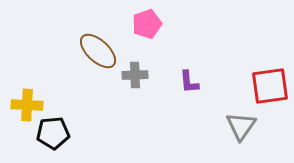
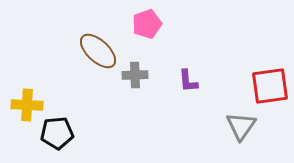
purple L-shape: moved 1 px left, 1 px up
black pentagon: moved 4 px right
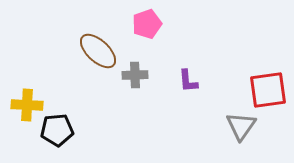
red square: moved 2 px left, 4 px down
black pentagon: moved 3 px up
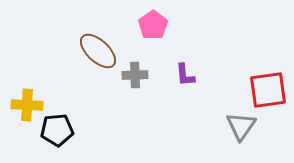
pink pentagon: moved 6 px right, 1 px down; rotated 16 degrees counterclockwise
purple L-shape: moved 3 px left, 6 px up
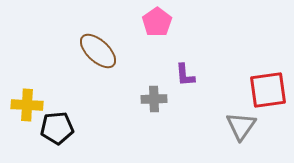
pink pentagon: moved 4 px right, 3 px up
gray cross: moved 19 px right, 24 px down
black pentagon: moved 2 px up
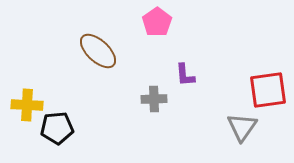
gray triangle: moved 1 px right, 1 px down
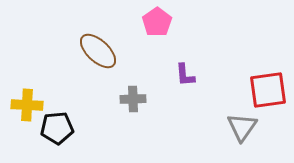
gray cross: moved 21 px left
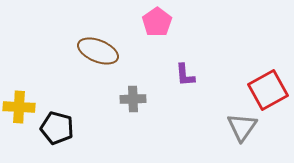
brown ellipse: rotated 21 degrees counterclockwise
red square: rotated 21 degrees counterclockwise
yellow cross: moved 8 px left, 2 px down
black pentagon: rotated 20 degrees clockwise
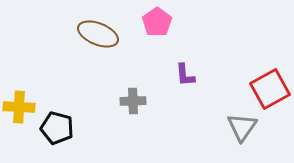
brown ellipse: moved 17 px up
red square: moved 2 px right, 1 px up
gray cross: moved 2 px down
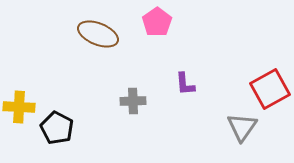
purple L-shape: moved 9 px down
black pentagon: rotated 12 degrees clockwise
